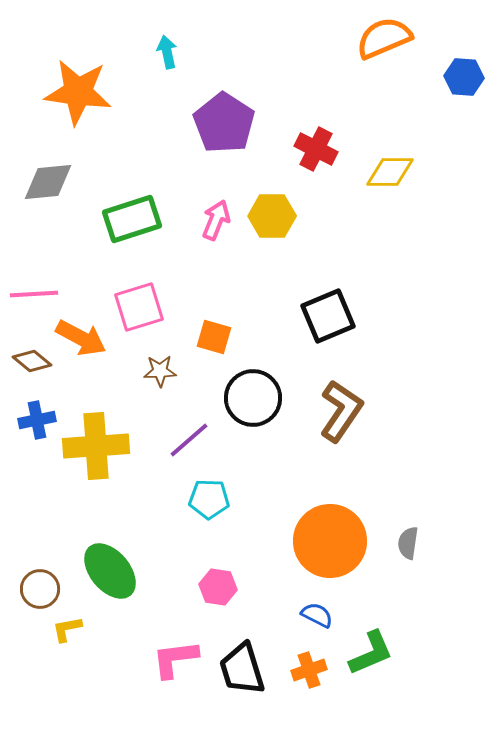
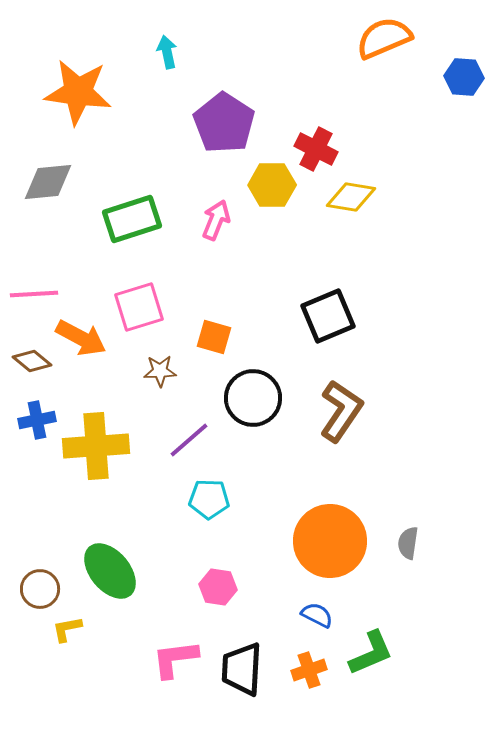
yellow diamond: moved 39 px left, 25 px down; rotated 9 degrees clockwise
yellow hexagon: moved 31 px up
black trapezoid: rotated 20 degrees clockwise
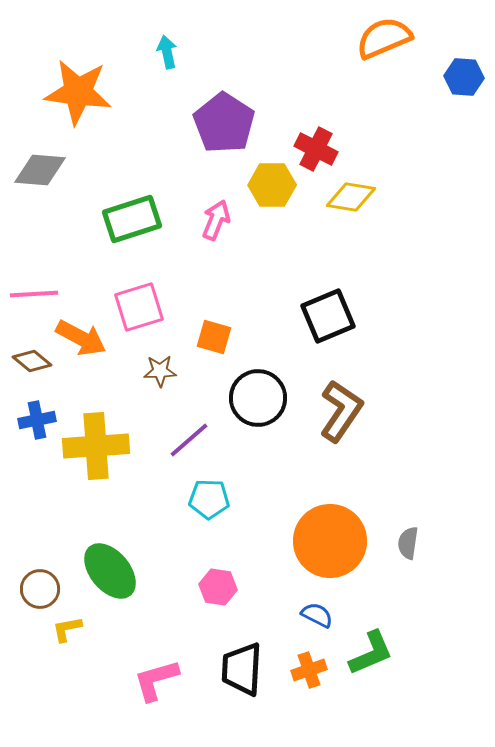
gray diamond: moved 8 px left, 12 px up; rotated 10 degrees clockwise
black circle: moved 5 px right
pink L-shape: moved 19 px left, 21 px down; rotated 9 degrees counterclockwise
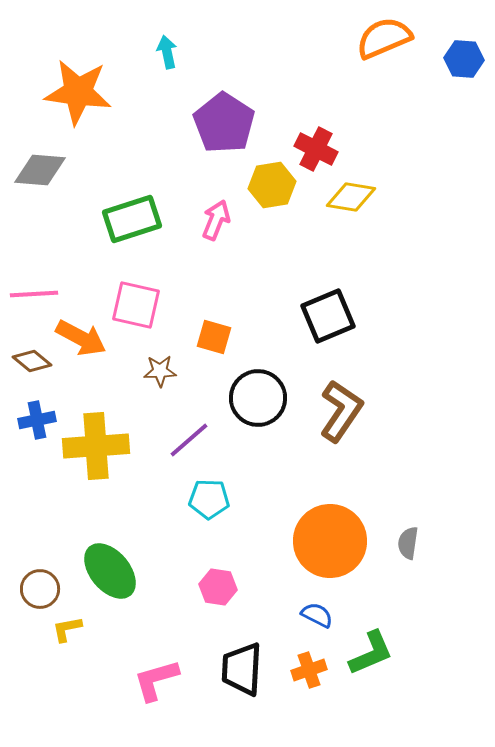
blue hexagon: moved 18 px up
yellow hexagon: rotated 9 degrees counterclockwise
pink square: moved 3 px left, 2 px up; rotated 30 degrees clockwise
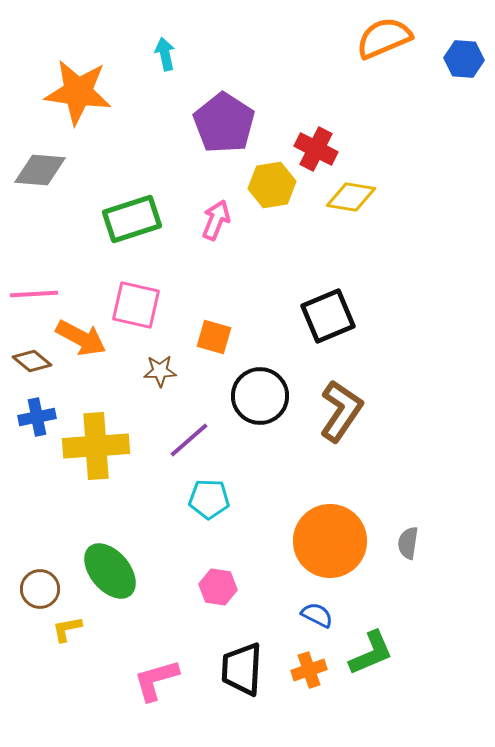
cyan arrow: moved 2 px left, 2 px down
black circle: moved 2 px right, 2 px up
blue cross: moved 3 px up
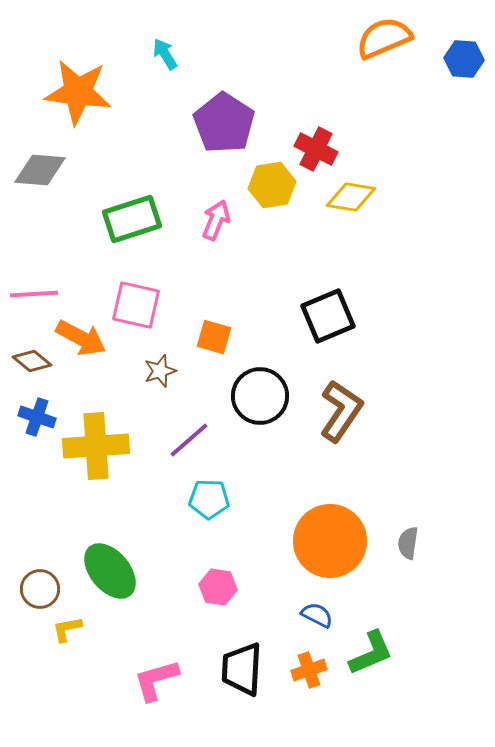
cyan arrow: rotated 20 degrees counterclockwise
brown star: rotated 16 degrees counterclockwise
blue cross: rotated 30 degrees clockwise
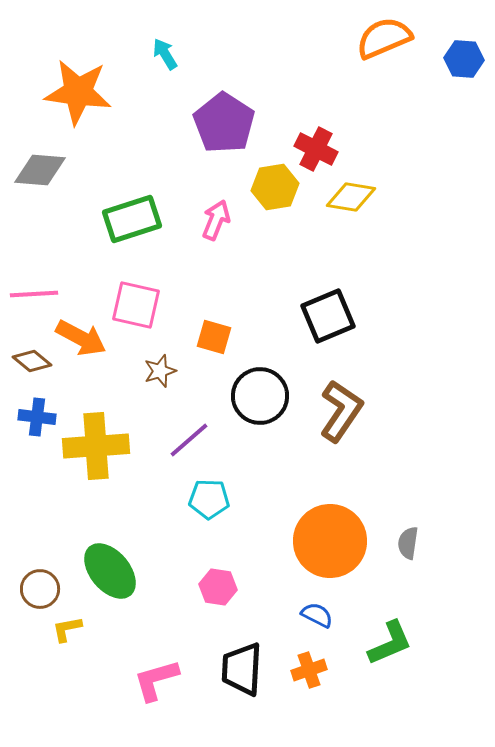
yellow hexagon: moved 3 px right, 2 px down
blue cross: rotated 12 degrees counterclockwise
green L-shape: moved 19 px right, 10 px up
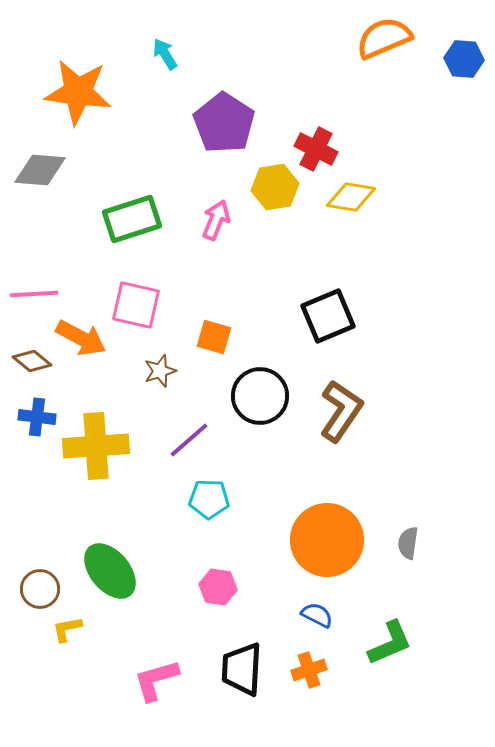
orange circle: moved 3 px left, 1 px up
